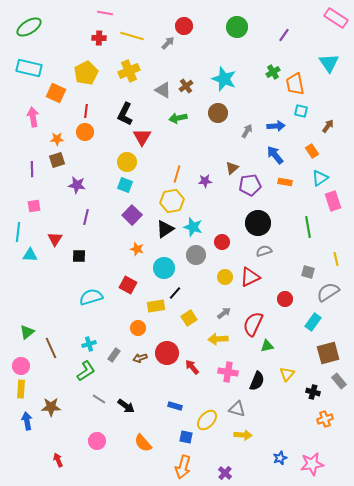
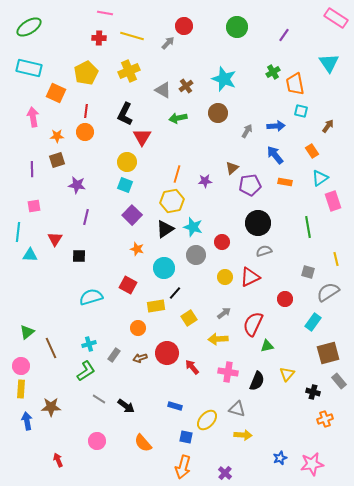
orange star at (57, 139): moved 3 px up
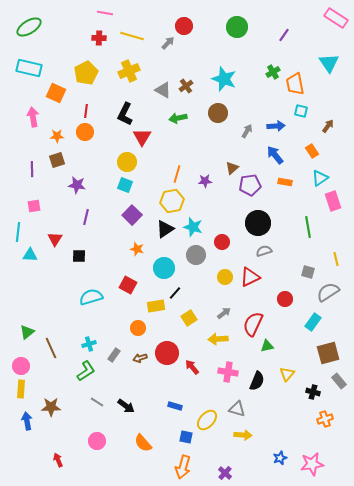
gray line at (99, 399): moved 2 px left, 3 px down
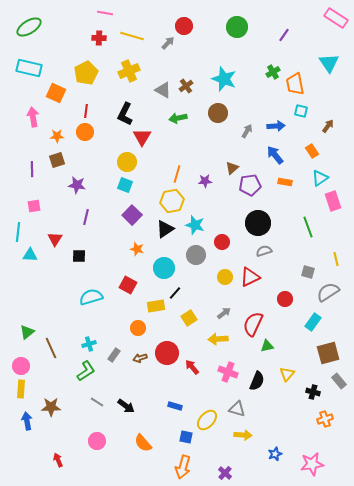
cyan star at (193, 227): moved 2 px right, 2 px up
green line at (308, 227): rotated 10 degrees counterclockwise
pink cross at (228, 372): rotated 12 degrees clockwise
blue star at (280, 458): moved 5 px left, 4 px up
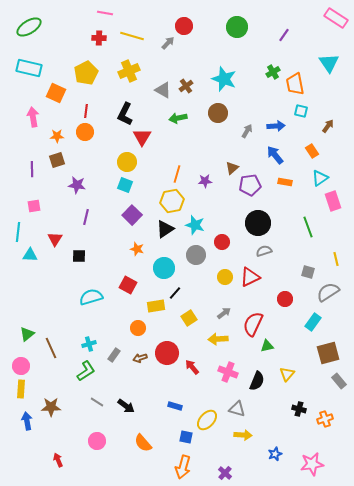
green triangle at (27, 332): moved 2 px down
black cross at (313, 392): moved 14 px left, 17 px down
